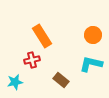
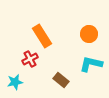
orange circle: moved 4 px left, 1 px up
red cross: moved 2 px left, 1 px up; rotated 14 degrees counterclockwise
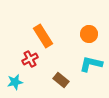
orange rectangle: moved 1 px right
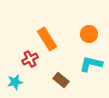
orange rectangle: moved 4 px right, 3 px down
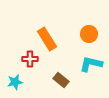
red cross: rotated 28 degrees clockwise
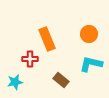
orange rectangle: rotated 10 degrees clockwise
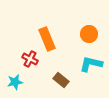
red cross: rotated 28 degrees clockwise
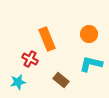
cyan star: moved 3 px right
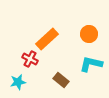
orange rectangle: rotated 70 degrees clockwise
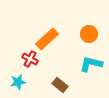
brown rectangle: moved 1 px left, 5 px down
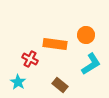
orange circle: moved 3 px left, 1 px down
orange rectangle: moved 8 px right, 5 px down; rotated 50 degrees clockwise
cyan L-shape: rotated 135 degrees clockwise
cyan star: rotated 28 degrees counterclockwise
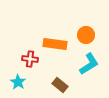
red cross: rotated 21 degrees counterclockwise
cyan L-shape: moved 2 px left
